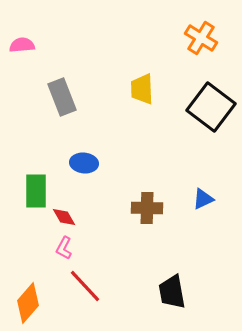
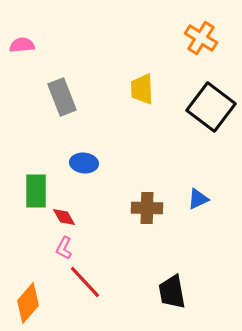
blue triangle: moved 5 px left
red line: moved 4 px up
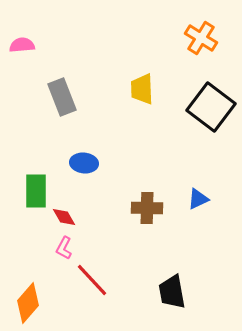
red line: moved 7 px right, 2 px up
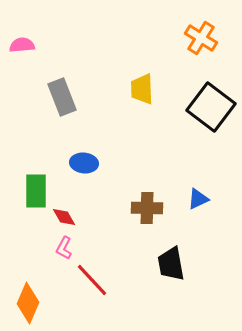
black trapezoid: moved 1 px left, 28 px up
orange diamond: rotated 18 degrees counterclockwise
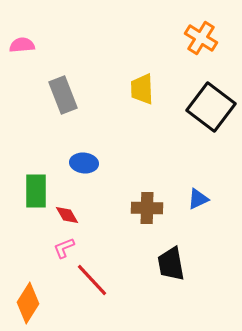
gray rectangle: moved 1 px right, 2 px up
red diamond: moved 3 px right, 2 px up
pink L-shape: rotated 40 degrees clockwise
orange diamond: rotated 9 degrees clockwise
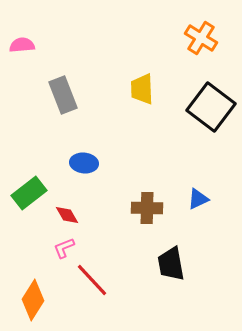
green rectangle: moved 7 px left, 2 px down; rotated 52 degrees clockwise
orange diamond: moved 5 px right, 3 px up
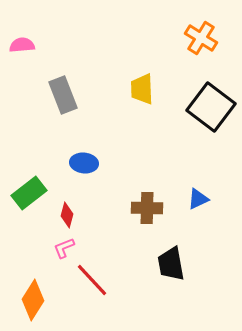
red diamond: rotated 45 degrees clockwise
